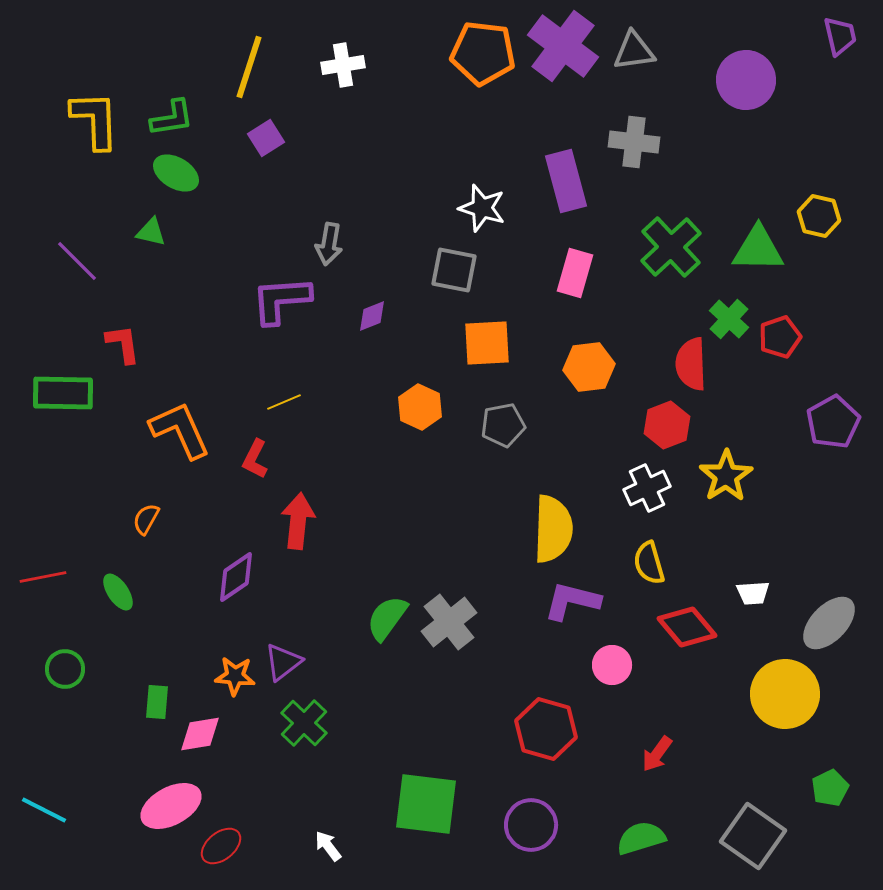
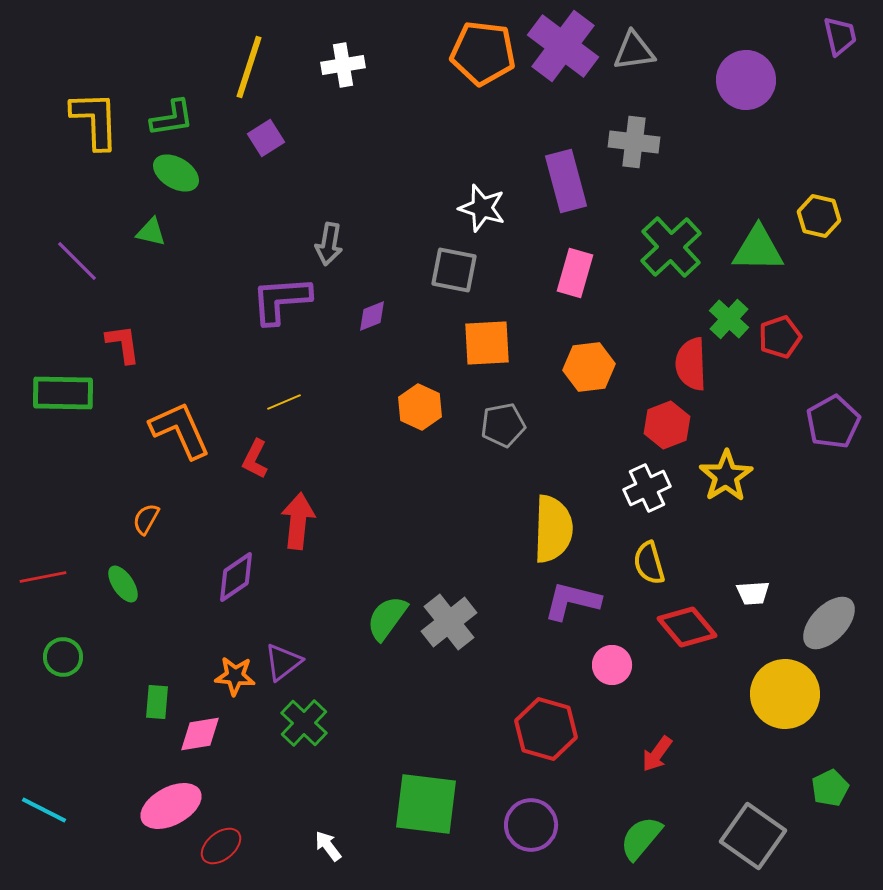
green ellipse at (118, 592): moved 5 px right, 8 px up
green circle at (65, 669): moved 2 px left, 12 px up
green semicircle at (641, 838): rotated 33 degrees counterclockwise
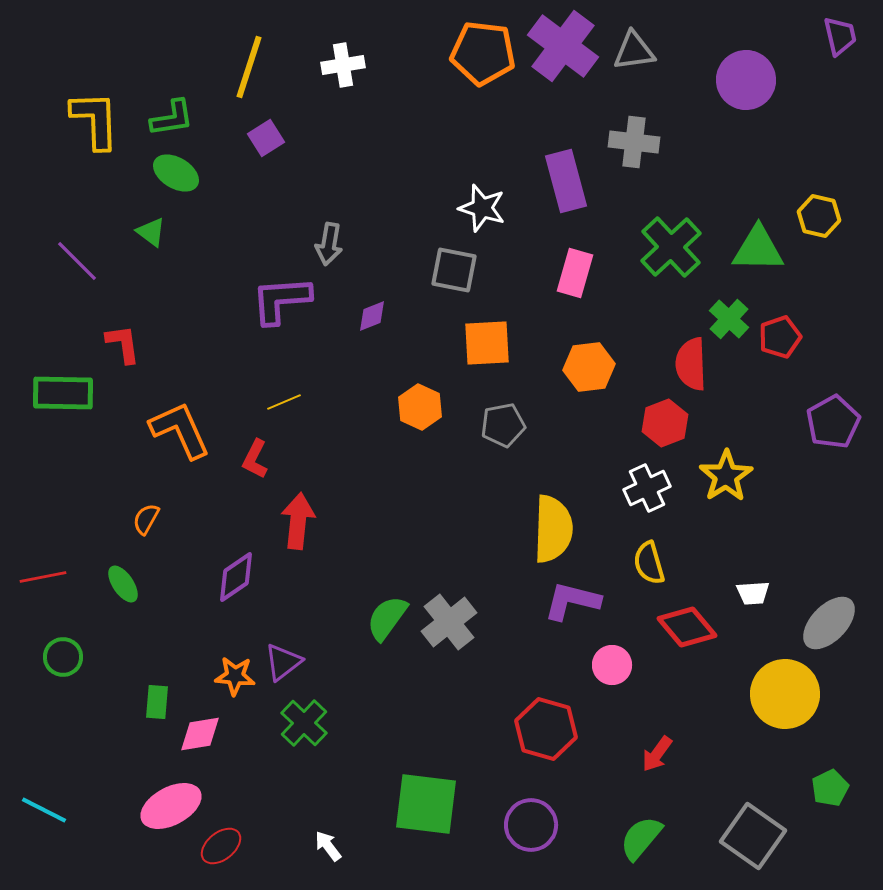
green triangle at (151, 232): rotated 24 degrees clockwise
red hexagon at (667, 425): moved 2 px left, 2 px up
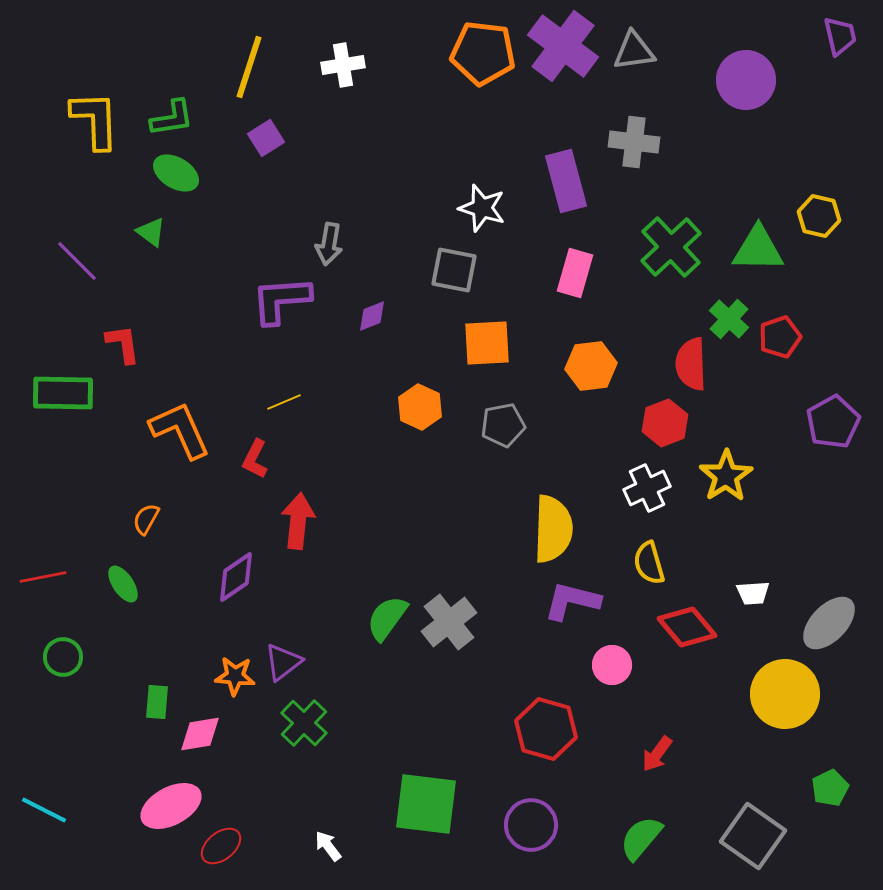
orange hexagon at (589, 367): moved 2 px right, 1 px up
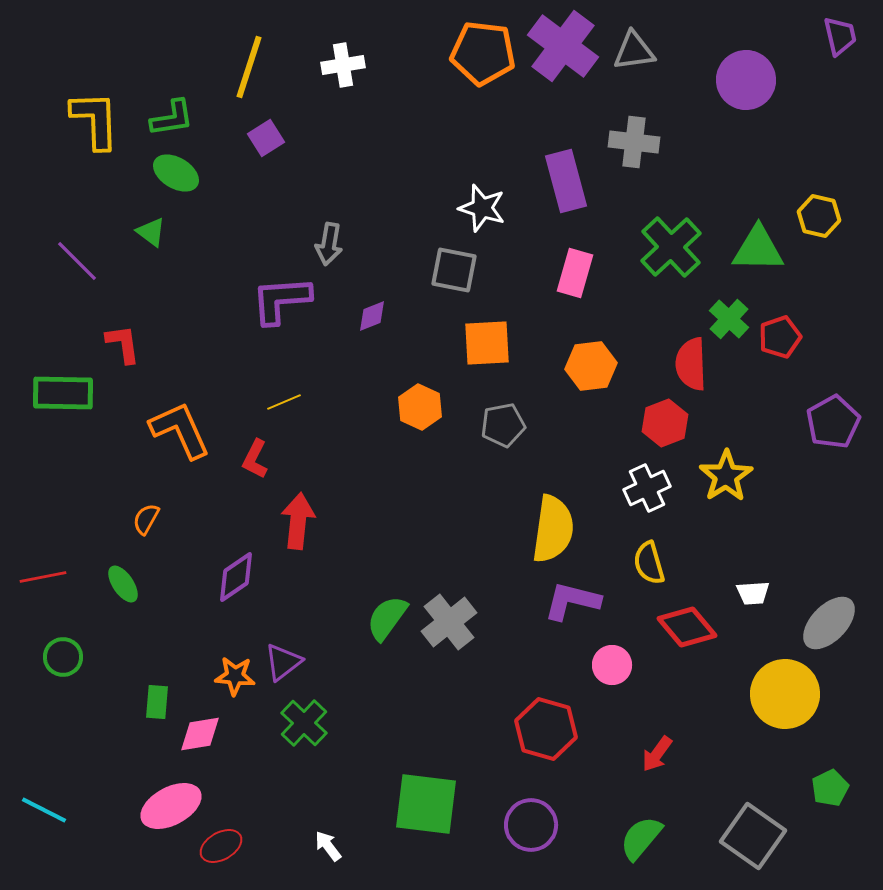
yellow semicircle at (553, 529): rotated 6 degrees clockwise
red ellipse at (221, 846): rotated 9 degrees clockwise
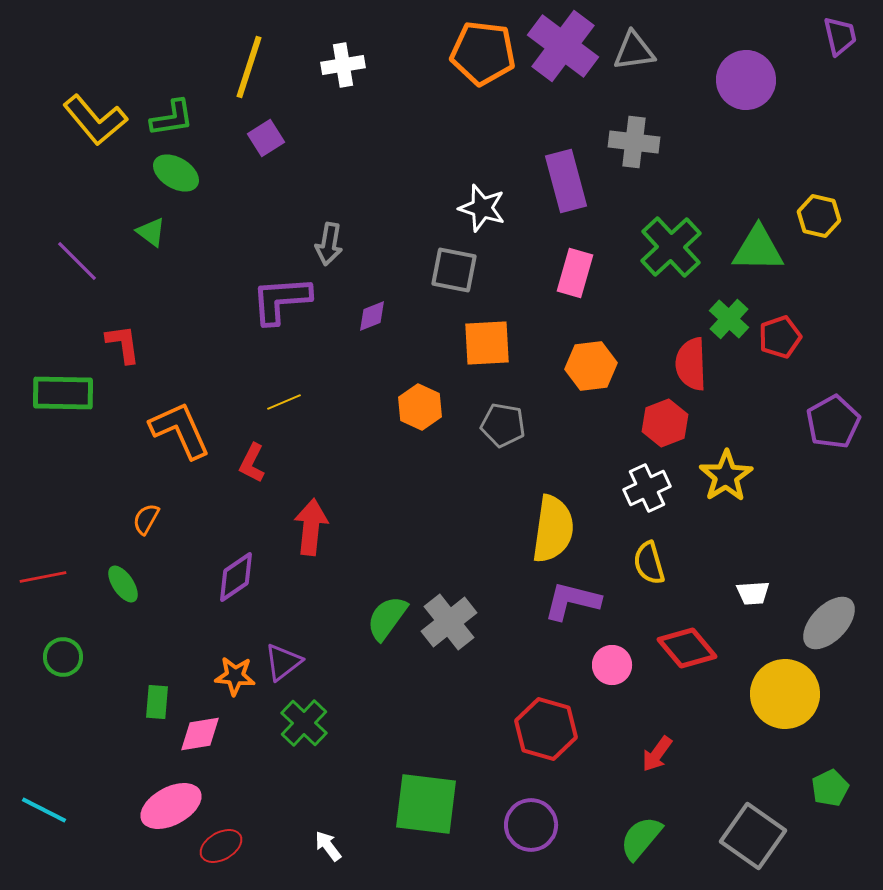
yellow L-shape at (95, 120): rotated 142 degrees clockwise
gray pentagon at (503, 425): rotated 21 degrees clockwise
red L-shape at (255, 459): moved 3 px left, 4 px down
red arrow at (298, 521): moved 13 px right, 6 px down
red diamond at (687, 627): moved 21 px down
